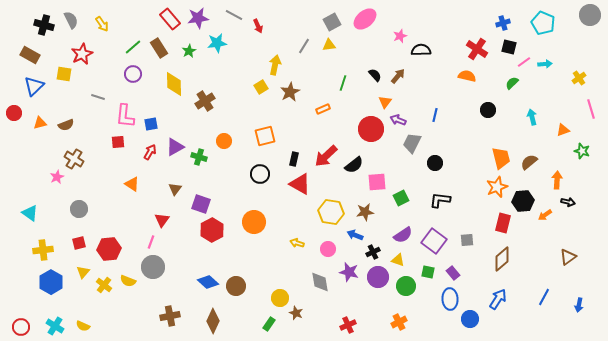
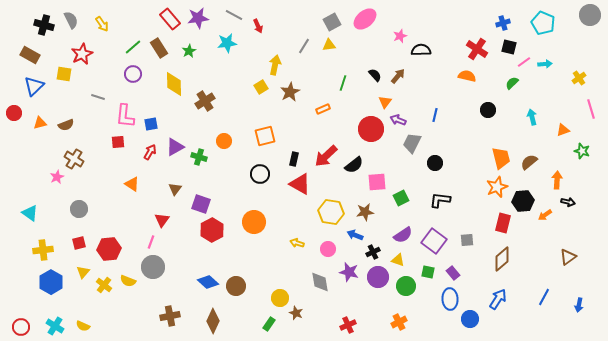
cyan star at (217, 43): moved 10 px right
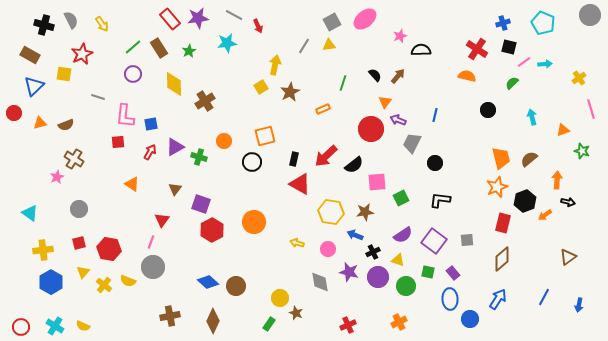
brown semicircle at (529, 162): moved 3 px up
black circle at (260, 174): moved 8 px left, 12 px up
black hexagon at (523, 201): moved 2 px right; rotated 15 degrees counterclockwise
red hexagon at (109, 249): rotated 15 degrees clockwise
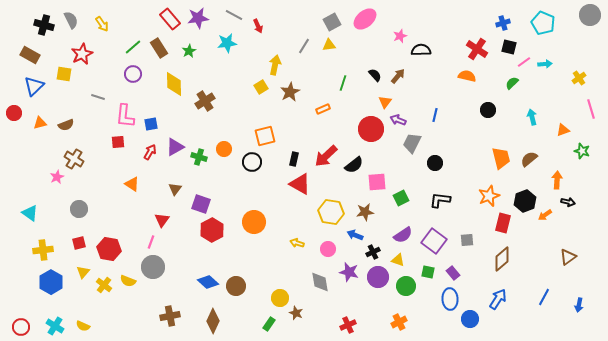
orange circle at (224, 141): moved 8 px down
orange star at (497, 187): moved 8 px left, 9 px down
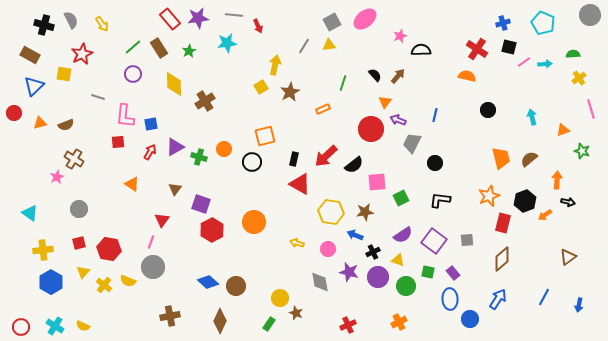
gray line at (234, 15): rotated 24 degrees counterclockwise
green semicircle at (512, 83): moved 61 px right, 29 px up; rotated 40 degrees clockwise
brown diamond at (213, 321): moved 7 px right
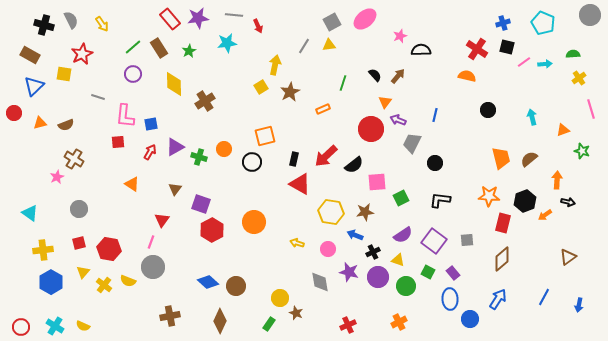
black square at (509, 47): moved 2 px left
orange star at (489, 196): rotated 25 degrees clockwise
green square at (428, 272): rotated 16 degrees clockwise
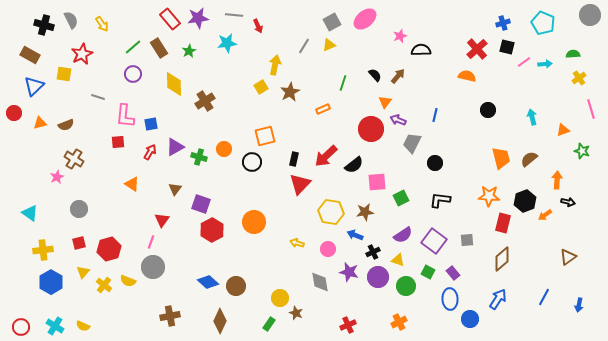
yellow triangle at (329, 45): rotated 16 degrees counterclockwise
red cross at (477, 49): rotated 15 degrees clockwise
red triangle at (300, 184): rotated 45 degrees clockwise
red hexagon at (109, 249): rotated 25 degrees counterclockwise
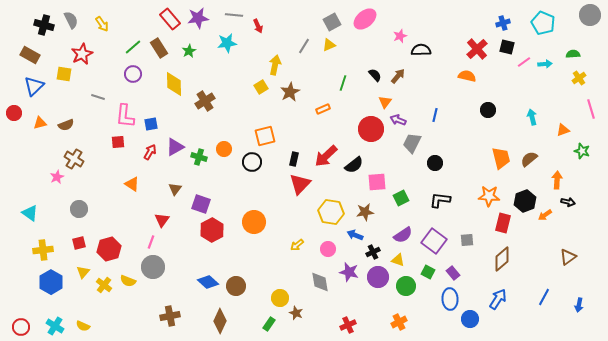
yellow arrow at (297, 243): moved 2 px down; rotated 56 degrees counterclockwise
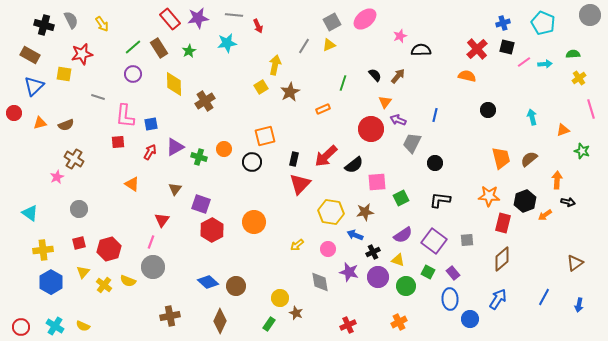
red star at (82, 54): rotated 15 degrees clockwise
brown triangle at (568, 257): moved 7 px right, 6 px down
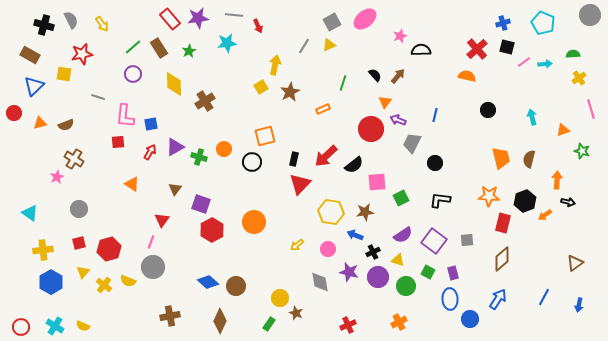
brown semicircle at (529, 159): rotated 36 degrees counterclockwise
purple rectangle at (453, 273): rotated 24 degrees clockwise
